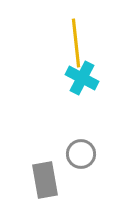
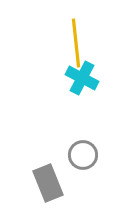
gray circle: moved 2 px right, 1 px down
gray rectangle: moved 3 px right, 3 px down; rotated 12 degrees counterclockwise
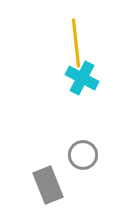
gray rectangle: moved 2 px down
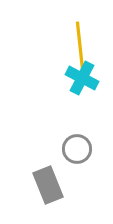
yellow line: moved 4 px right, 3 px down
gray circle: moved 6 px left, 6 px up
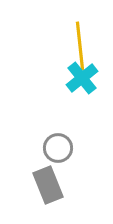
cyan cross: rotated 24 degrees clockwise
gray circle: moved 19 px left, 1 px up
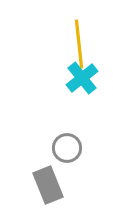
yellow line: moved 1 px left, 2 px up
gray circle: moved 9 px right
